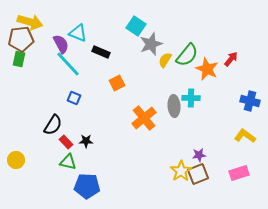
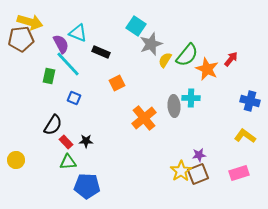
green rectangle: moved 30 px right, 17 px down
green triangle: rotated 18 degrees counterclockwise
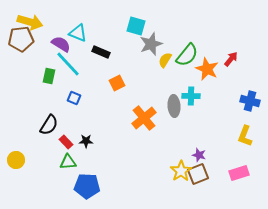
cyan square: rotated 18 degrees counterclockwise
purple semicircle: rotated 30 degrees counterclockwise
cyan cross: moved 2 px up
black semicircle: moved 4 px left
yellow L-shape: rotated 105 degrees counterclockwise
purple star: rotated 24 degrees clockwise
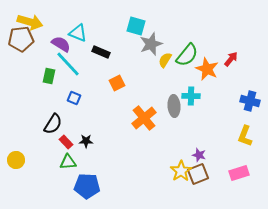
black semicircle: moved 4 px right, 1 px up
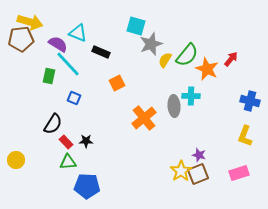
purple semicircle: moved 3 px left
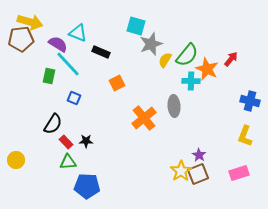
cyan cross: moved 15 px up
purple star: rotated 16 degrees clockwise
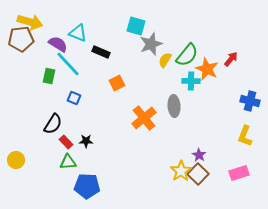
brown square: rotated 25 degrees counterclockwise
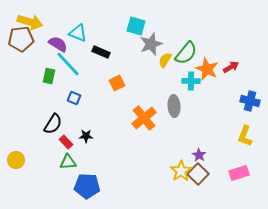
green semicircle: moved 1 px left, 2 px up
red arrow: moved 8 px down; rotated 21 degrees clockwise
black star: moved 5 px up
